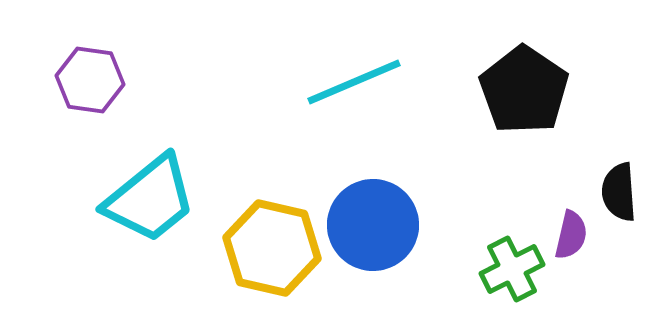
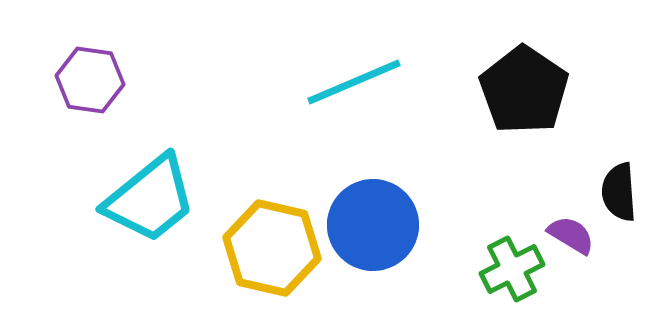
purple semicircle: rotated 72 degrees counterclockwise
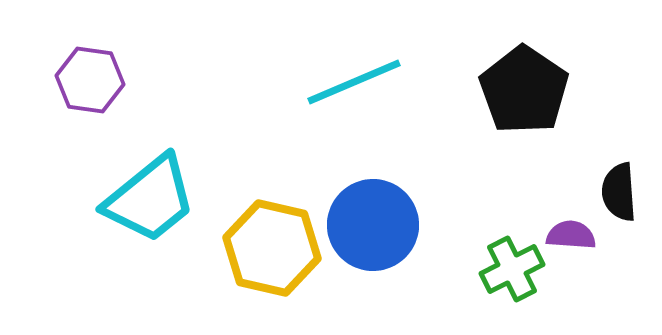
purple semicircle: rotated 27 degrees counterclockwise
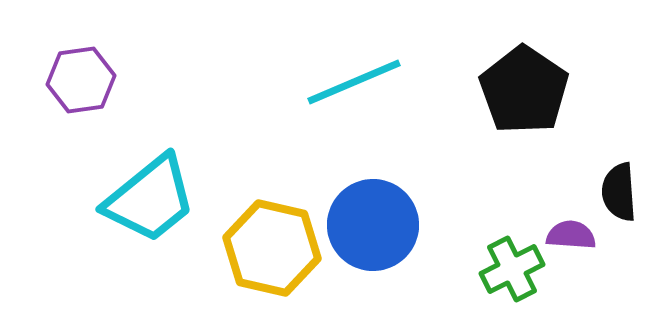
purple hexagon: moved 9 px left; rotated 16 degrees counterclockwise
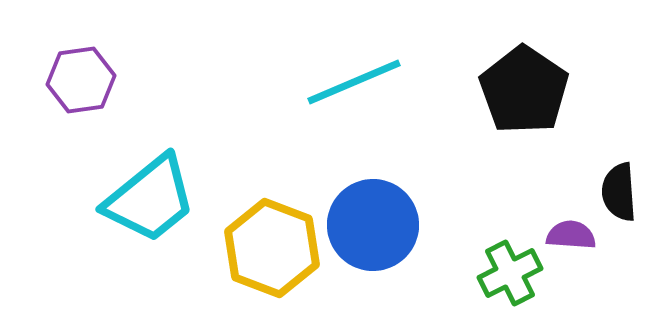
yellow hexagon: rotated 8 degrees clockwise
green cross: moved 2 px left, 4 px down
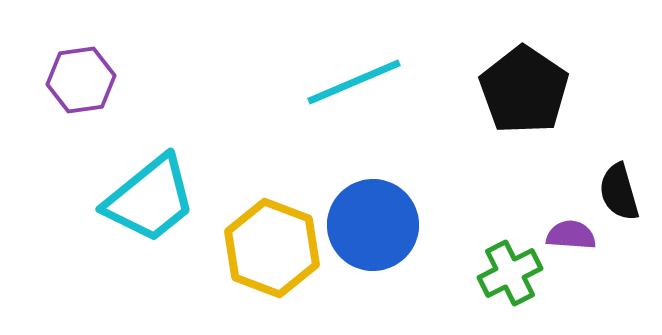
black semicircle: rotated 12 degrees counterclockwise
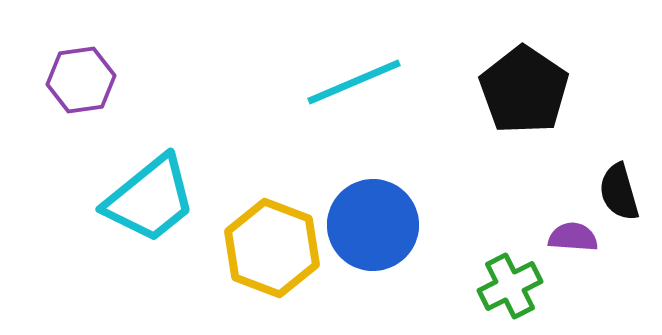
purple semicircle: moved 2 px right, 2 px down
green cross: moved 13 px down
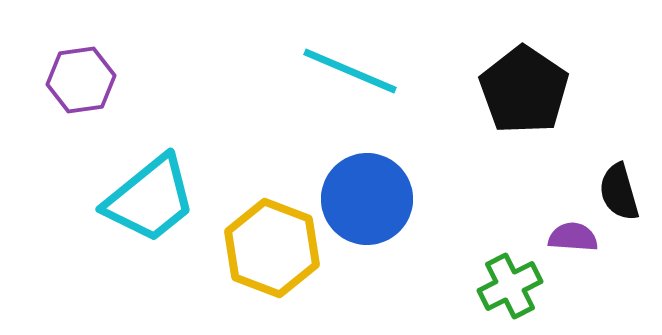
cyan line: moved 4 px left, 11 px up; rotated 46 degrees clockwise
blue circle: moved 6 px left, 26 px up
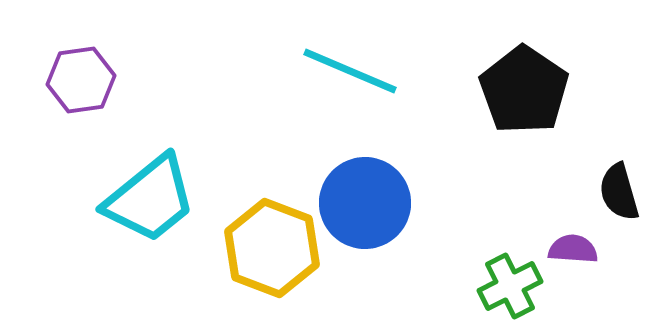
blue circle: moved 2 px left, 4 px down
purple semicircle: moved 12 px down
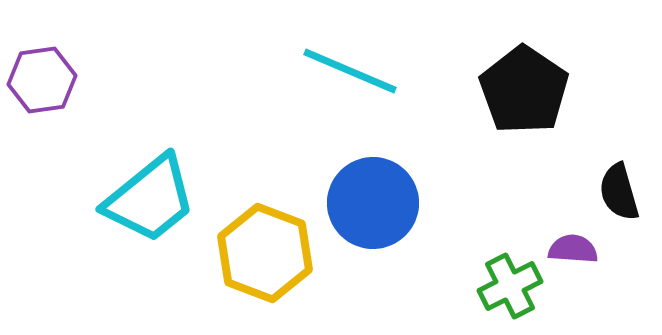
purple hexagon: moved 39 px left
blue circle: moved 8 px right
yellow hexagon: moved 7 px left, 5 px down
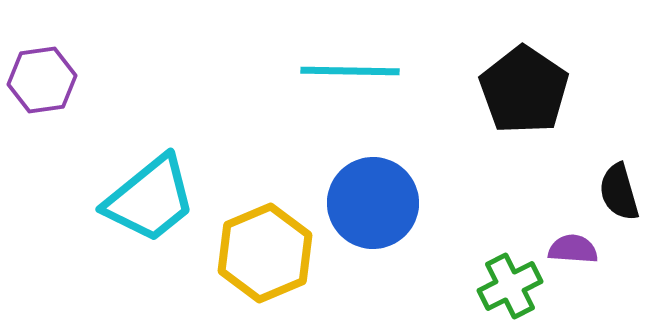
cyan line: rotated 22 degrees counterclockwise
yellow hexagon: rotated 16 degrees clockwise
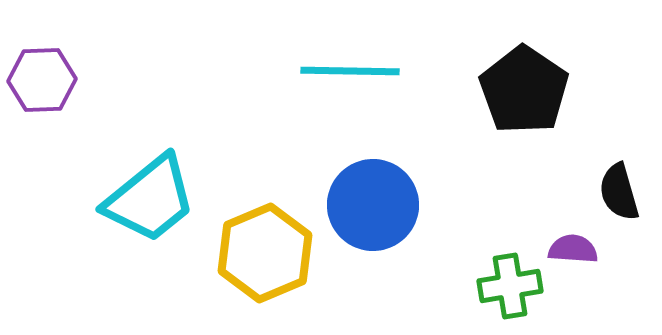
purple hexagon: rotated 6 degrees clockwise
blue circle: moved 2 px down
green cross: rotated 18 degrees clockwise
